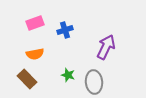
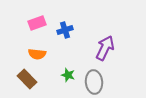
pink rectangle: moved 2 px right
purple arrow: moved 1 px left, 1 px down
orange semicircle: moved 2 px right; rotated 18 degrees clockwise
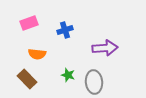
pink rectangle: moved 8 px left
purple arrow: rotated 60 degrees clockwise
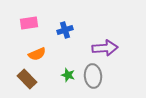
pink rectangle: rotated 12 degrees clockwise
orange semicircle: rotated 30 degrees counterclockwise
gray ellipse: moved 1 px left, 6 px up
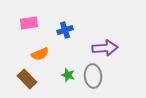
orange semicircle: moved 3 px right
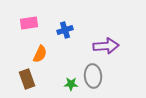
purple arrow: moved 1 px right, 2 px up
orange semicircle: rotated 42 degrees counterclockwise
green star: moved 3 px right, 9 px down; rotated 16 degrees counterclockwise
brown rectangle: rotated 24 degrees clockwise
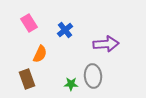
pink rectangle: rotated 66 degrees clockwise
blue cross: rotated 21 degrees counterclockwise
purple arrow: moved 2 px up
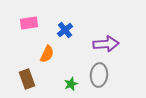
pink rectangle: rotated 66 degrees counterclockwise
orange semicircle: moved 7 px right
gray ellipse: moved 6 px right, 1 px up; rotated 10 degrees clockwise
green star: rotated 24 degrees counterclockwise
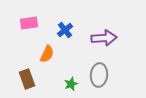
purple arrow: moved 2 px left, 6 px up
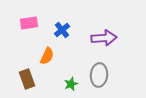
blue cross: moved 3 px left
orange semicircle: moved 2 px down
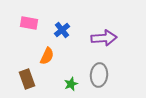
pink rectangle: rotated 18 degrees clockwise
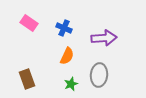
pink rectangle: rotated 24 degrees clockwise
blue cross: moved 2 px right, 2 px up; rotated 28 degrees counterclockwise
orange semicircle: moved 20 px right
